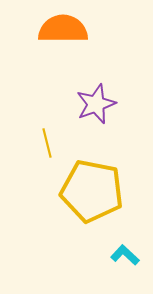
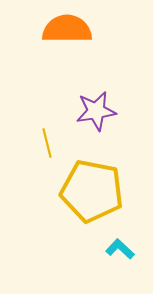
orange semicircle: moved 4 px right
purple star: moved 7 px down; rotated 12 degrees clockwise
cyan L-shape: moved 5 px left, 6 px up
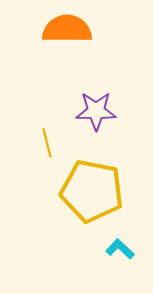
purple star: rotated 9 degrees clockwise
